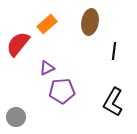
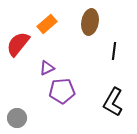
gray circle: moved 1 px right, 1 px down
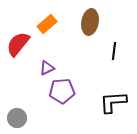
black L-shape: rotated 56 degrees clockwise
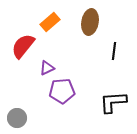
orange rectangle: moved 3 px right, 2 px up
red semicircle: moved 5 px right, 2 px down
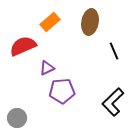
red semicircle: rotated 28 degrees clockwise
black line: rotated 30 degrees counterclockwise
black L-shape: rotated 40 degrees counterclockwise
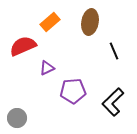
purple pentagon: moved 11 px right
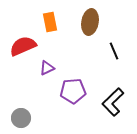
orange rectangle: rotated 60 degrees counterclockwise
gray circle: moved 4 px right
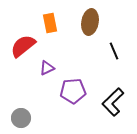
orange rectangle: moved 1 px down
red semicircle: rotated 16 degrees counterclockwise
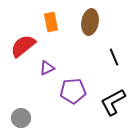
orange rectangle: moved 1 px right, 1 px up
black line: moved 6 px down
black L-shape: rotated 16 degrees clockwise
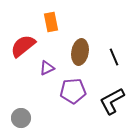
brown ellipse: moved 10 px left, 30 px down
black L-shape: moved 1 px left, 1 px up
